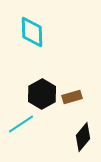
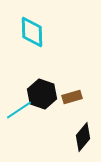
black hexagon: rotated 12 degrees counterclockwise
cyan line: moved 2 px left, 14 px up
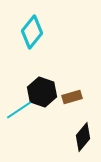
cyan diamond: rotated 40 degrees clockwise
black hexagon: moved 2 px up
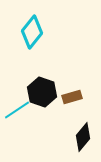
cyan line: moved 2 px left
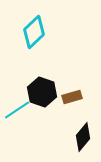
cyan diamond: moved 2 px right; rotated 8 degrees clockwise
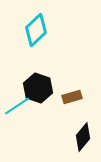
cyan diamond: moved 2 px right, 2 px up
black hexagon: moved 4 px left, 4 px up
cyan line: moved 4 px up
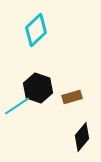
black diamond: moved 1 px left
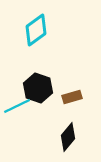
cyan diamond: rotated 8 degrees clockwise
cyan line: rotated 8 degrees clockwise
black diamond: moved 14 px left
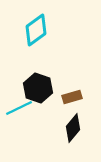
cyan line: moved 2 px right, 2 px down
black diamond: moved 5 px right, 9 px up
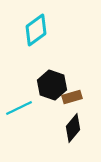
black hexagon: moved 14 px right, 3 px up
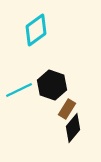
brown rectangle: moved 5 px left, 12 px down; rotated 42 degrees counterclockwise
cyan line: moved 18 px up
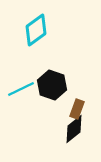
cyan line: moved 2 px right, 1 px up
brown rectangle: moved 10 px right; rotated 12 degrees counterclockwise
black diamond: moved 1 px right, 1 px down; rotated 12 degrees clockwise
